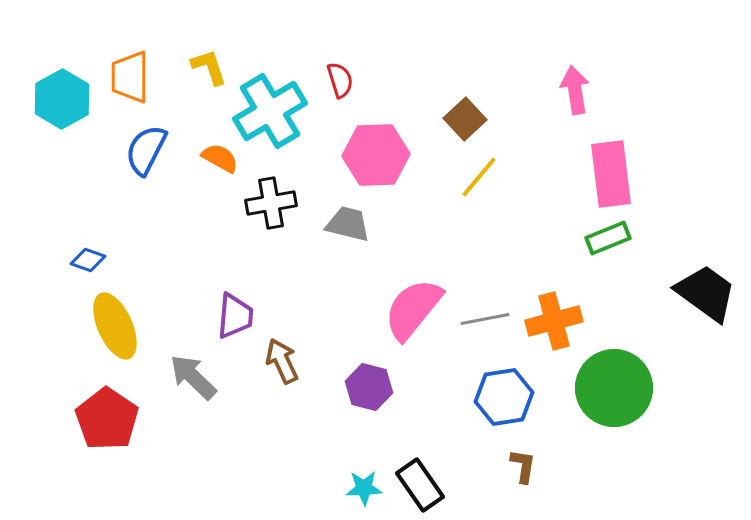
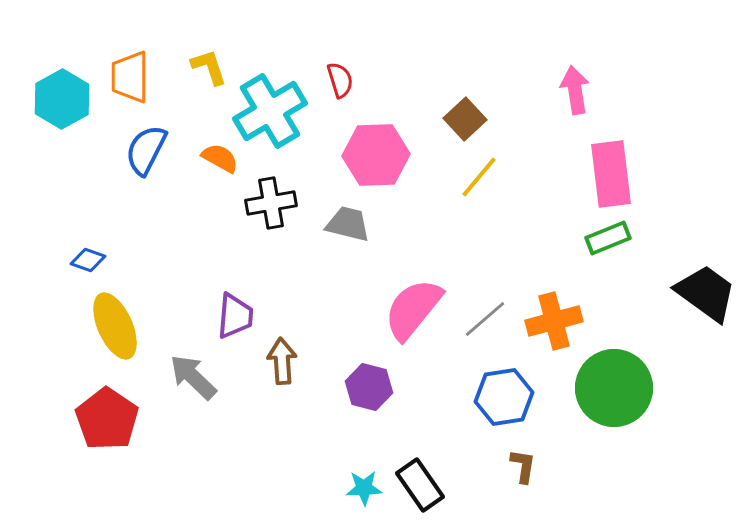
gray line: rotated 30 degrees counterclockwise
brown arrow: rotated 21 degrees clockwise
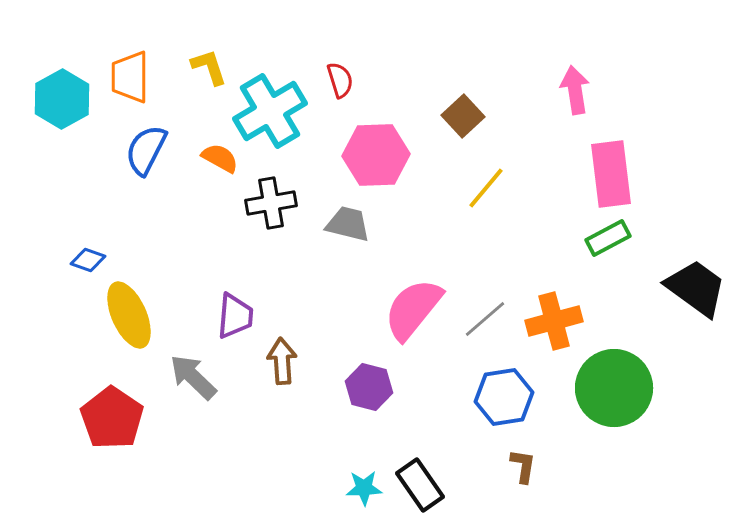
brown square: moved 2 px left, 3 px up
yellow line: moved 7 px right, 11 px down
green rectangle: rotated 6 degrees counterclockwise
black trapezoid: moved 10 px left, 5 px up
yellow ellipse: moved 14 px right, 11 px up
red pentagon: moved 5 px right, 1 px up
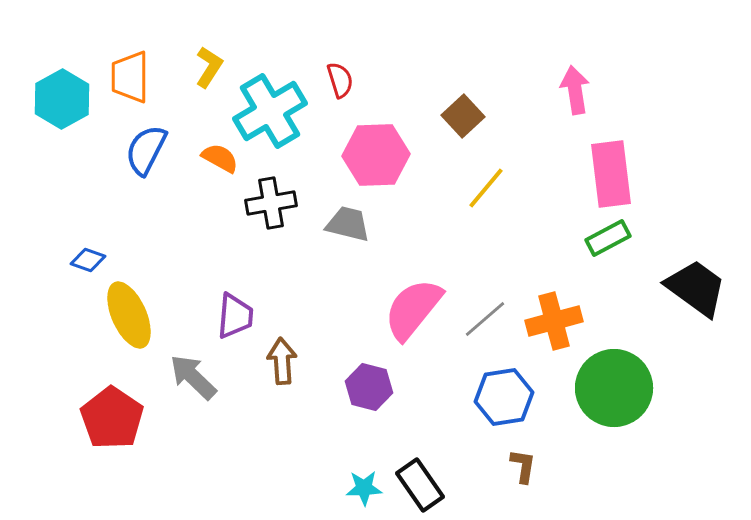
yellow L-shape: rotated 51 degrees clockwise
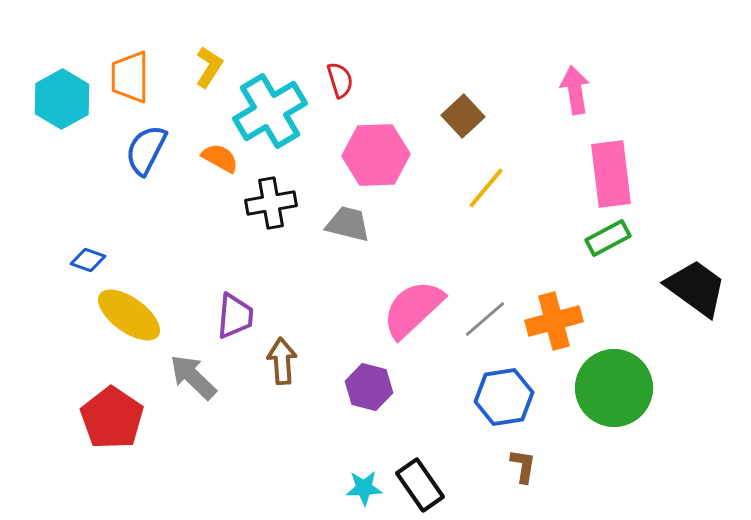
pink semicircle: rotated 8 degrees clockwise
yellow ellipse: rotated 30 degrees counterclockwise
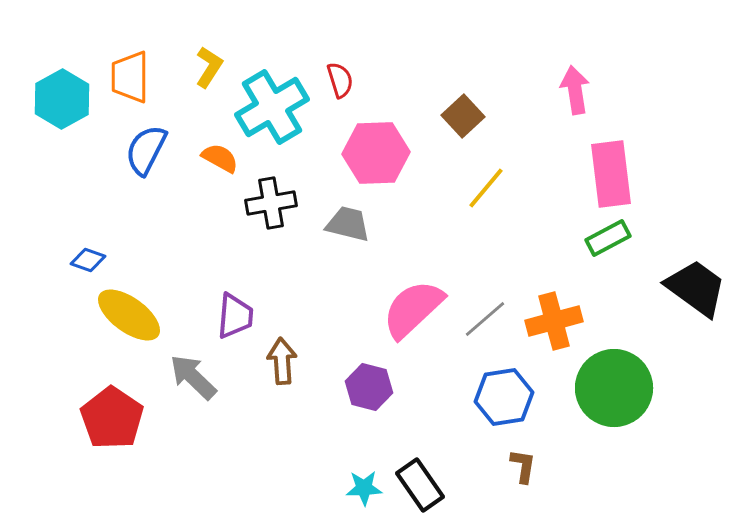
cyan cross: moved 2 px right, 4 px up
pink hexagon: moved 2 px up
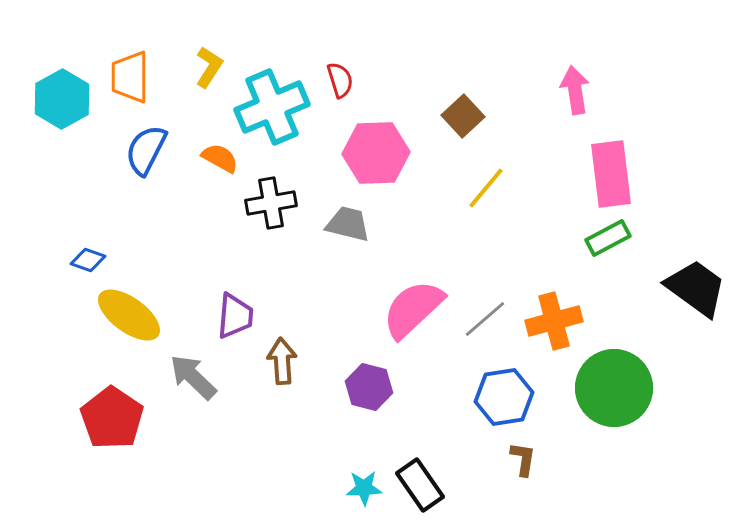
cyan cross: rotated 8 degrees clockwise
brown L-shape: moved 7 px up
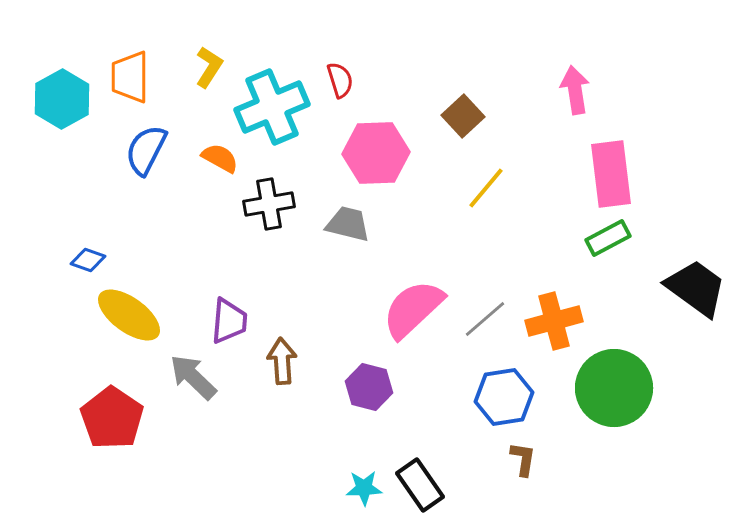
black cross: moved 2 px left, 1 px down
purple trapezoid: moved 6 px left, 5 px down
